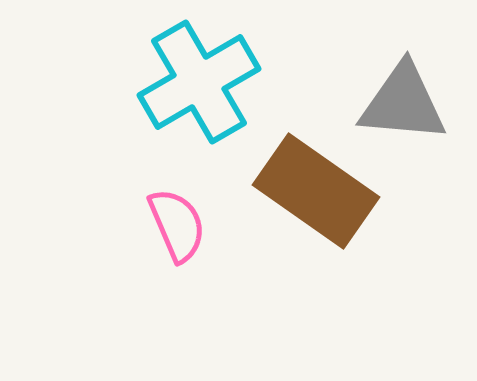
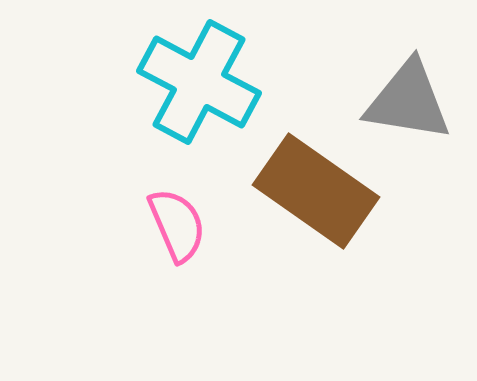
cyan cross: rotated 32 degrees counterclockwise
gray triangle: moved 5 px right, 2 px up; rotated 4 degrees clockwise
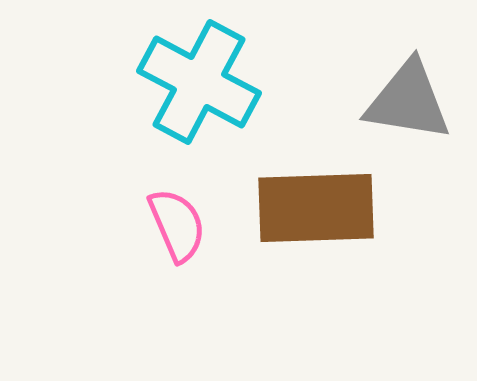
brown rectangle: moved 17 px down; rotated 37 degrees counterclockwise
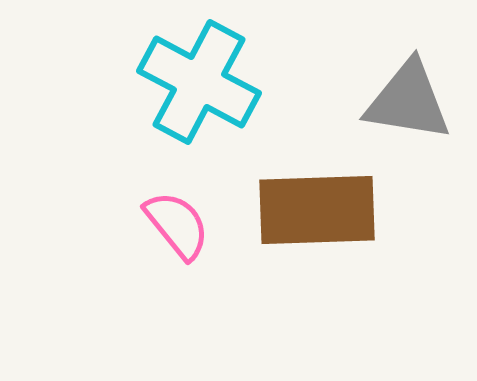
brown rectangle: moved 1 px right, 2 px down
pink semicircle: rotated 16 degrees counterclockwise
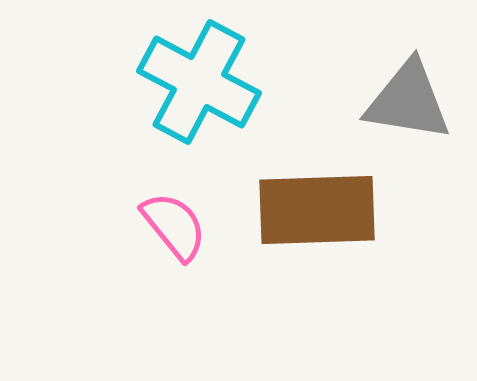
pink semicircle: moved 3 px left, 1 px down
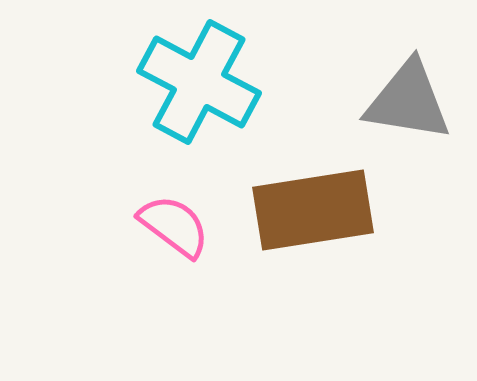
brown rectangle: moved 4 px left; rotated 7 degrees counterclockwise
pink semicircle: rotated 14 degrees counterclockwise
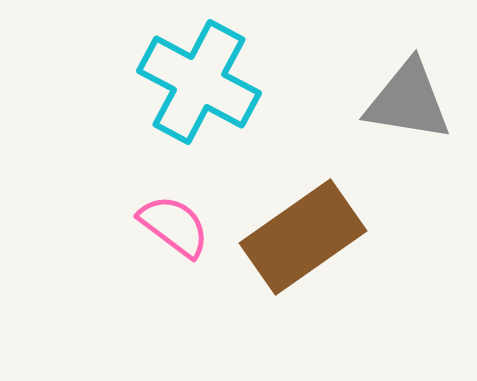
brown rectangle: moved 10 px left, 27 px down; rotated 26 degrees counterclockwise
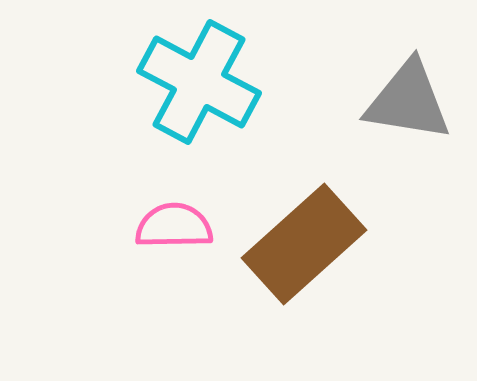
pink semicircle: rotated 38 degrees counterclockwise
brown rectangle: moved 1 px right, 7 px down; rotated 7 degrees counterclockwise
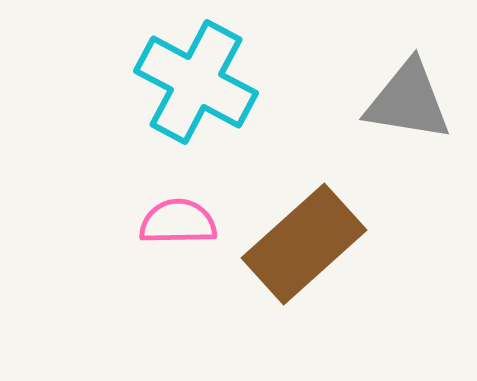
cyan cross: moved 3 px left
pink semicircle: moved 4 px right, 4 px up
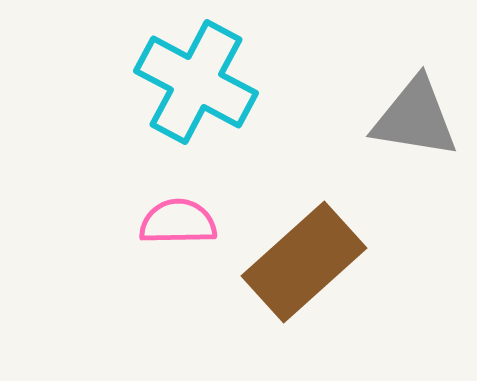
gray triangle: moved 7 px right, 17 px down
brown rectangle: moved 18 px down
